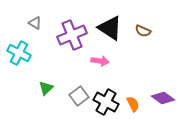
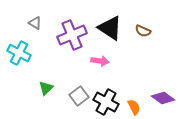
orange semicircle: moved 1 px right, 3 px down
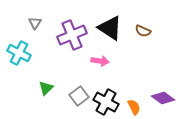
gray triangle: rotated 32 degrees clockwise
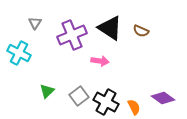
brown semicircle: moved 2 px left
green triangle: moved 1 px right, 3 px down
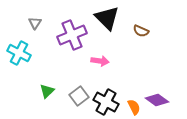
black triangle: moved 3 px left, 10 px up; rotated 12 degrees clockwise
purple diamond: moved 6 px left, 2 px down
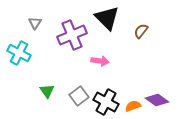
brown semicircle: rotated 105 degrees clockwise
green triangle: rotated 21 degrees counterclockwise
orange semicircle: moved 1 px left, 1 px up; rotated 84 degrees counterclockwise
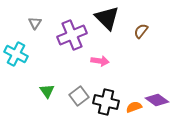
cyan cross: moved 3 px left, 1 px down
black cross: rotated 15 degrees counterclockwise
orange semicircle: moved 1 px right, 1 px down
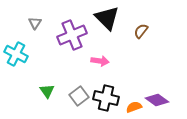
black cross: moved 4 px up
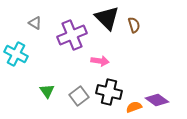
gray triangle: rotated 32 degrees counterclockwise
brown semicircle: moved 7 px left, 6 px up; rotated 126 degrees clockwise
black cross: moved 3 px right, 6 px up
